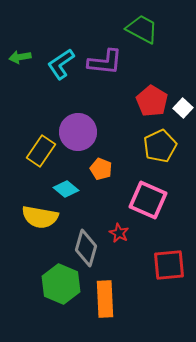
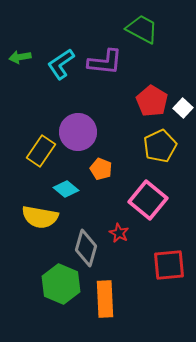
pink square: rotated 15 degrees clockwise
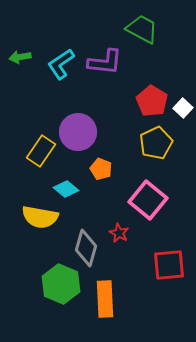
yellow pentagon: moved 4 px left, 3 px up
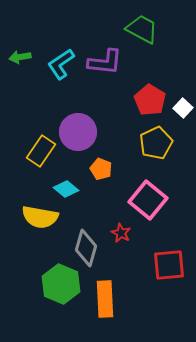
red pentagon: moved 2 px left, 1 px up
red star: moved 2 px right
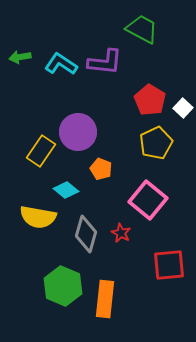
cyan L-shape: rotated 68 degrees clockwise
cyan diamond: moved 1 px down
yellow semicircle: moved 2 px left
gray diamond: moved 14 px up
green hexagon: moved 2 px right, 2 px down
orange rectangle: rotated 9 degrees clockwise
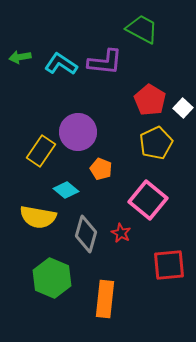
green hexagon: moved 11 px left, 8 px up
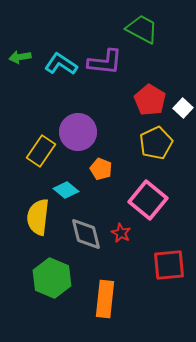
yellow semicircle: rotated 87 degrees clockwise
gray diamond: rotated 30 degrees counterclockwise
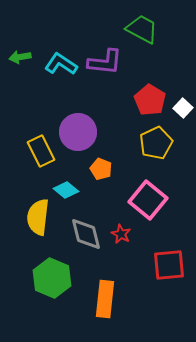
yellow rectangle: rotated 60 degrees counterclockwise
red star: moved 1 px down
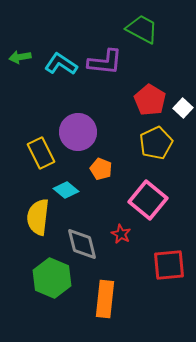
yellow rectangle: moved 2 px down
gray diamond: moved 4 px left, 10 px down
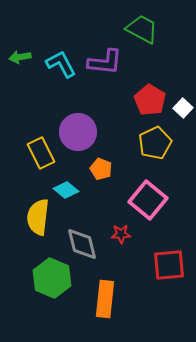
cyan L-shape: rotated 28 degrees clockwise
yellow pentagon: moved 1 px left
red star: rotated 30 degrees counterclockwise
